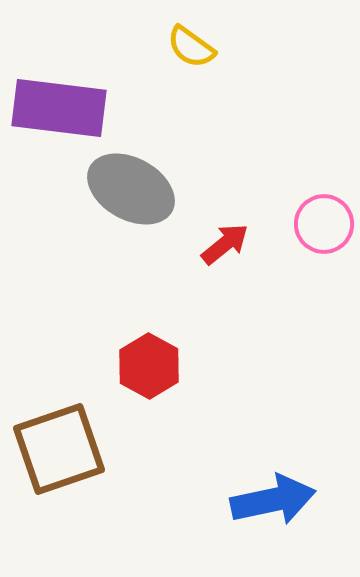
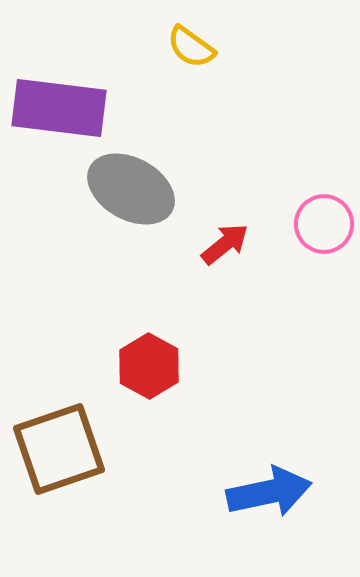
blue arrow: moved 4 px left, 8 px up
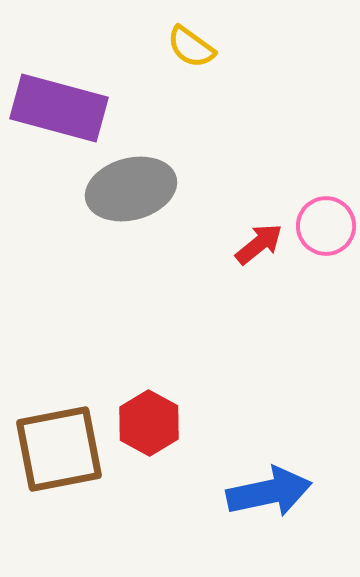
purple rectangle: rotated 8 degrees clockwise
gray ellipse: rotated 44 degrees counterclockwise
pink circle: moved 2 px right, 2 px down
red arrow: moved 34 px right
red hexagon: moved 57 px down
brown square: rotated 8 degrees clockwise
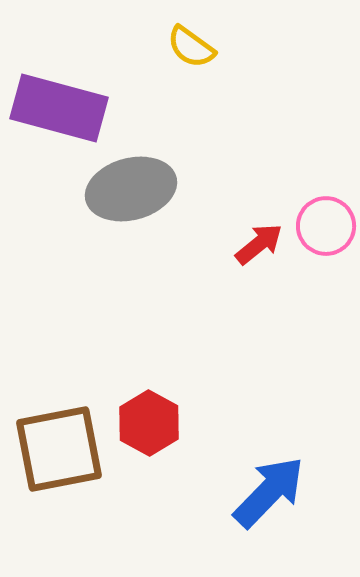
blue arrow: rotated 34 degrees counterclockwise
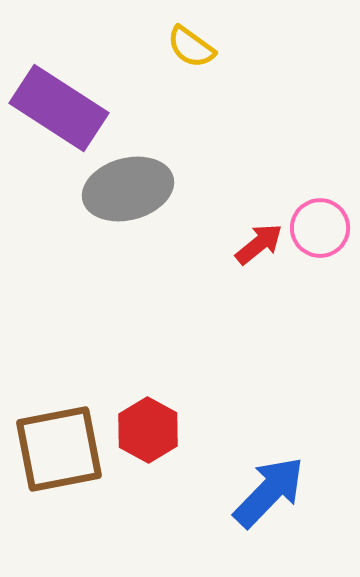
purple rectangle: rotated 18 degrees clockwise
gray ellipse: moved 3 px left
pink circle: moved 6 px left, 2 px down
red hexagon: moved 1 px left, 7 px down
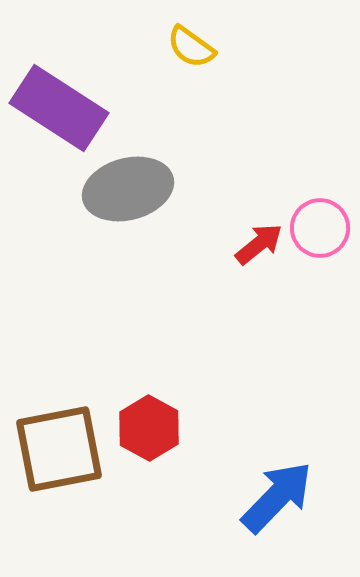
red hexagon: moved 1 px right, 2 px up
blue arrow: moved 8 px right, 5 px down
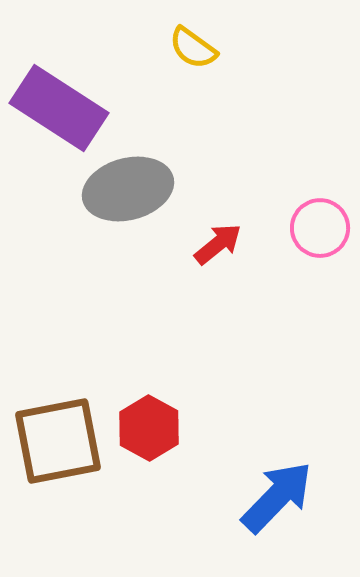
yellow semicircle: moved 2 px right, 1 px down
red arrow: moved 41 px left
brown square: moved 1 px left, 8 px up
